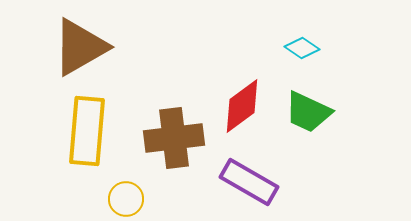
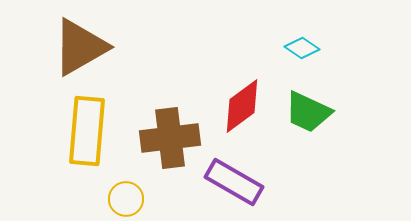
brown cross: moved 4 px left
purple rectangle: moved 15 px left
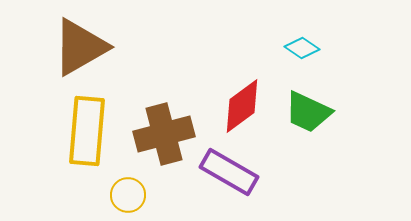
brown cross: moved 6 px left, 4 px up; rotated 8 degrees counterclockwise
purple rectangle: moved 5 px left, 10 px up
yellow circle: moved 2 px right, 4 px up
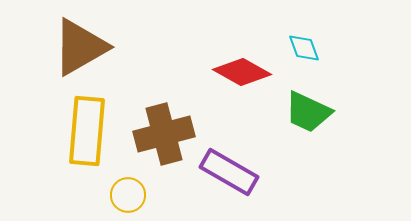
cyan diamond: moved 2 px right; rotated 36 degrees clockwise
red diamond: moved 34 px up; rotated 66 degrees clockwise
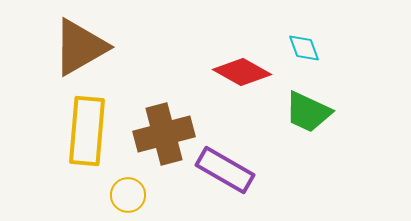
purple rectangle: moved 4 px left, 2 px up
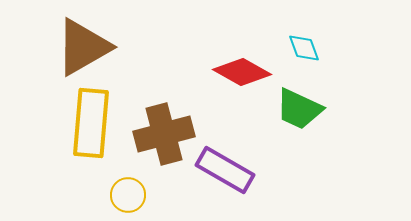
brown triangle: moved 3 px right
green trapezoid: moved 9 px left, 3 px up
yellow rectangle: moved 4 px right, 8 px up
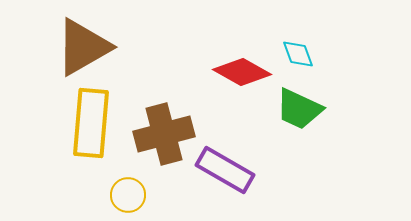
cyan diamond: moved 6 px left, 6 px down
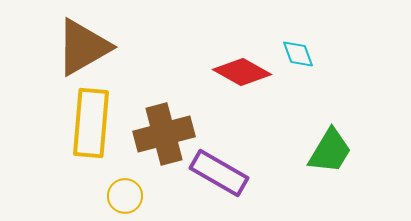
green trapezoid: moved 31 px right, 42 px down; rotated 84 degrees counterclockwise
purple rectangle: moved 6 px left, 3 px down
yellow circle: moved 3 px left, 1 px down
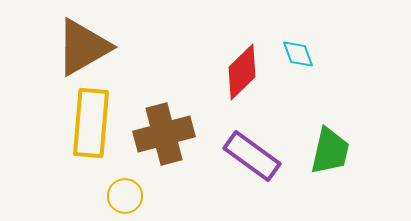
red diamond: rotated 74 degrees counterclockwise
green trapezoid: rotated 18 degrees counterclockwise
purple rectangle: moved 33 px right, 17 px up; rotated 6 degrees clockwise
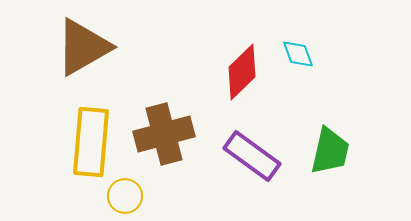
yellow rectangle: moved 19 px down
